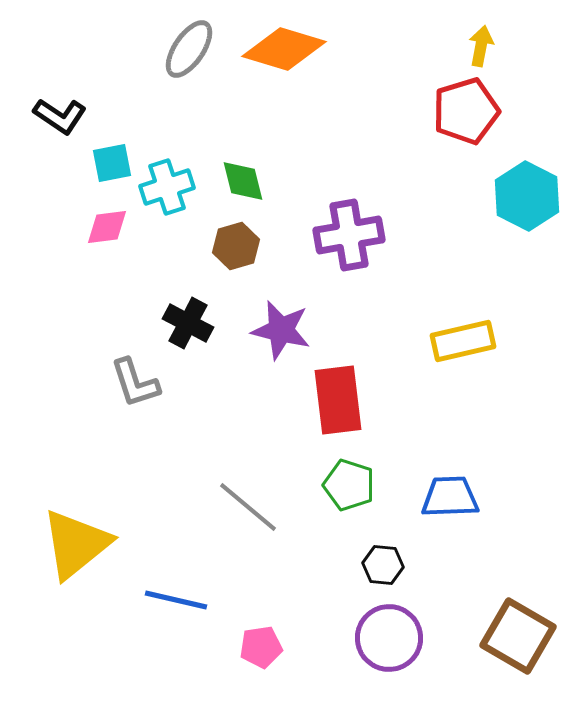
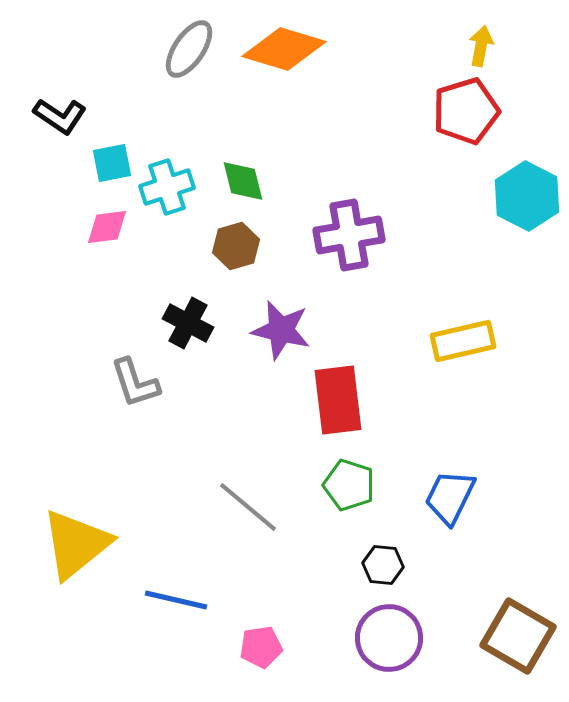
blue trapezoid: rotated 62 degrees counterclockwise
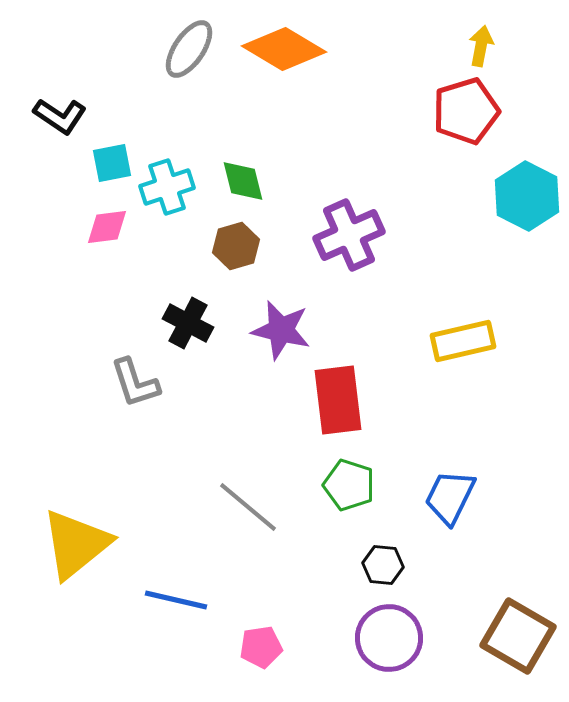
orange diamond: rotated 14 degrees clockwise
purple cross: rotated 14 degrees counterclockwise
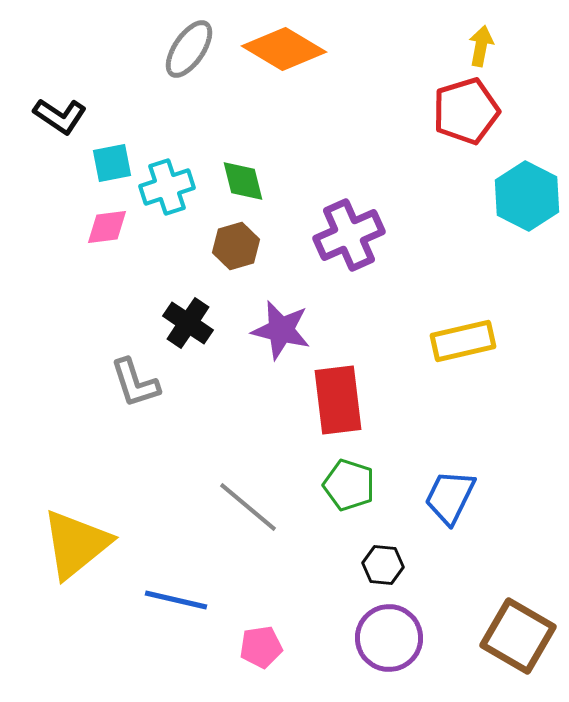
black cross: rotated 6 degrees clockwise
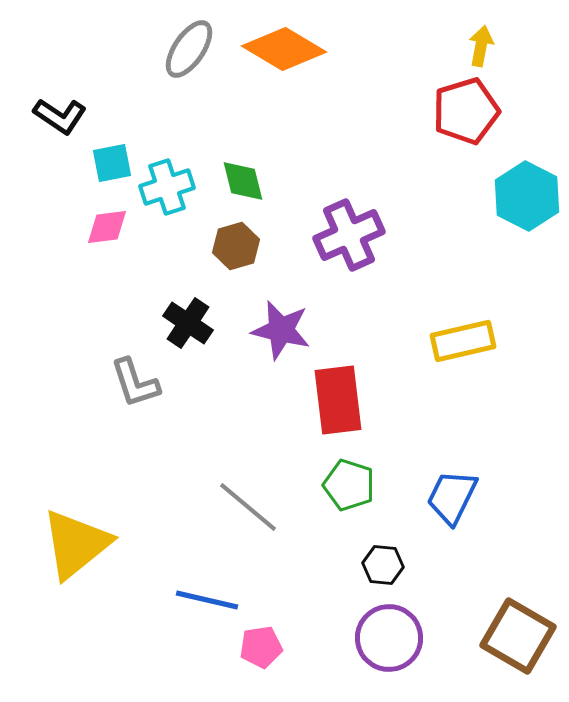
blue trapezoid: moved 2 px right
blue line: moved 31 px right
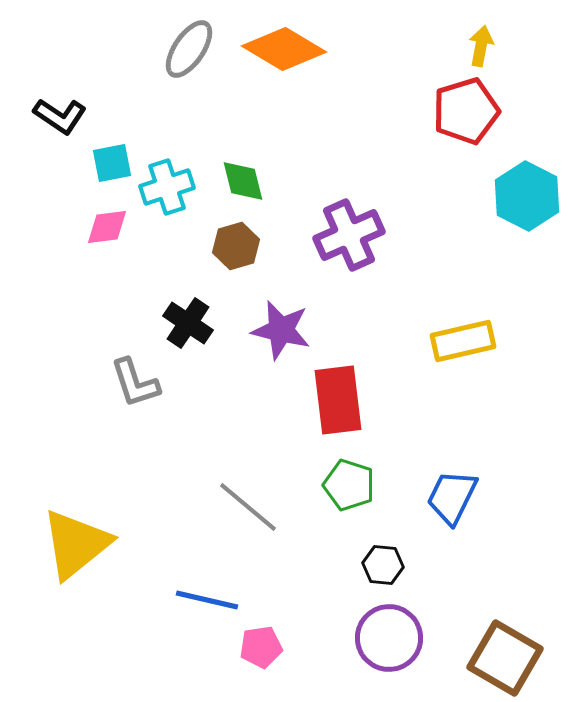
brown square: moved 13 px left, 22 px down
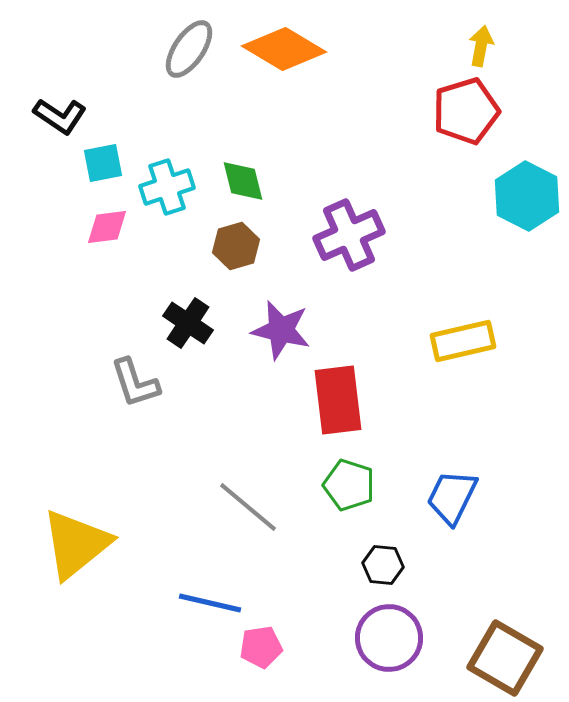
cyan square: moved 9 px left
blue line: moved 3 px right, 3 px down
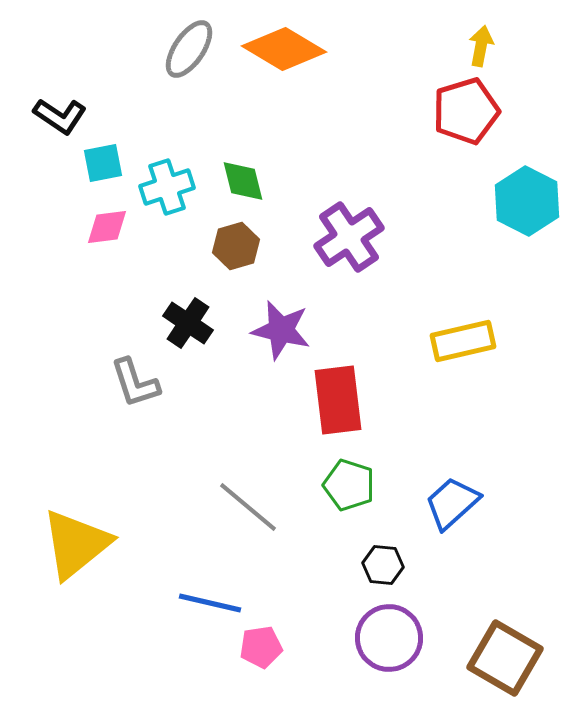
cyan hexagon: moved 5 px down
purple cross: moved 2 px down; rotated 10 degrees counterclockwise
blue trapezoid: moved 6 px down; rotated 22 degrees clockwise
